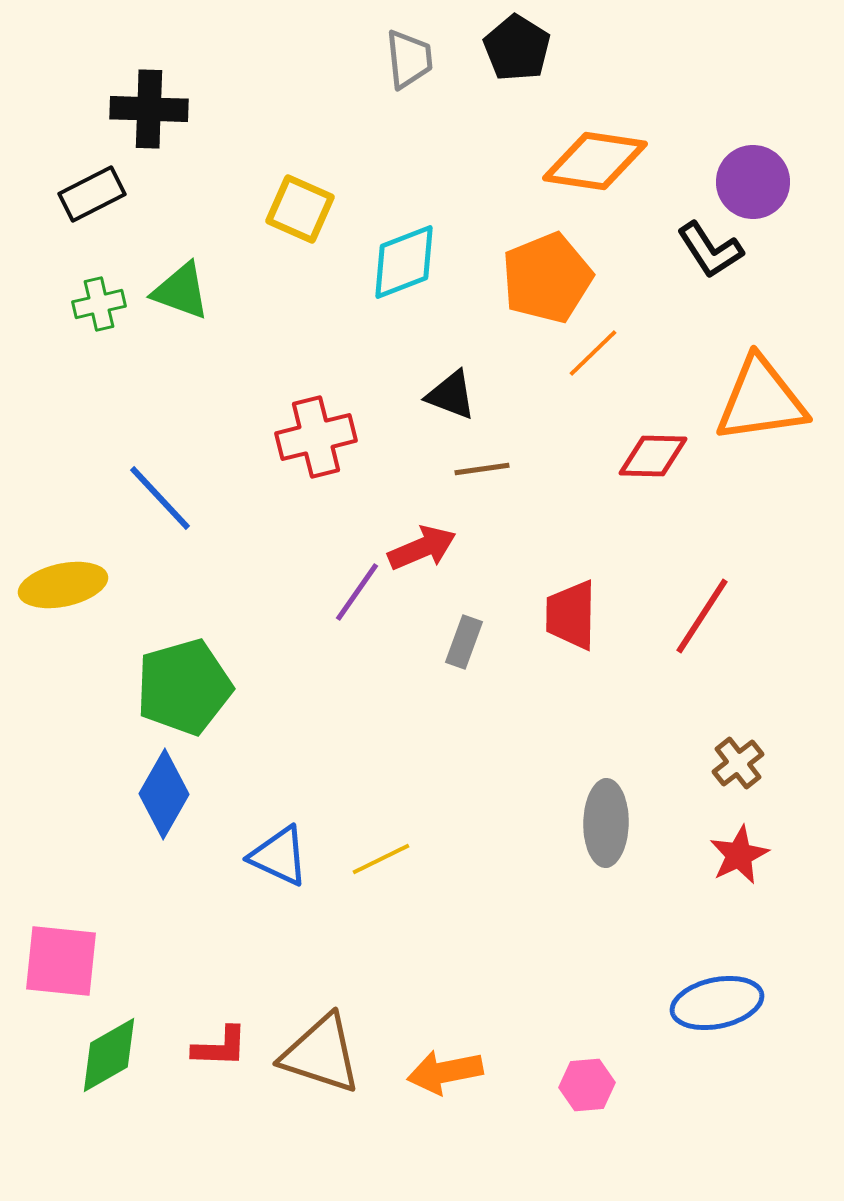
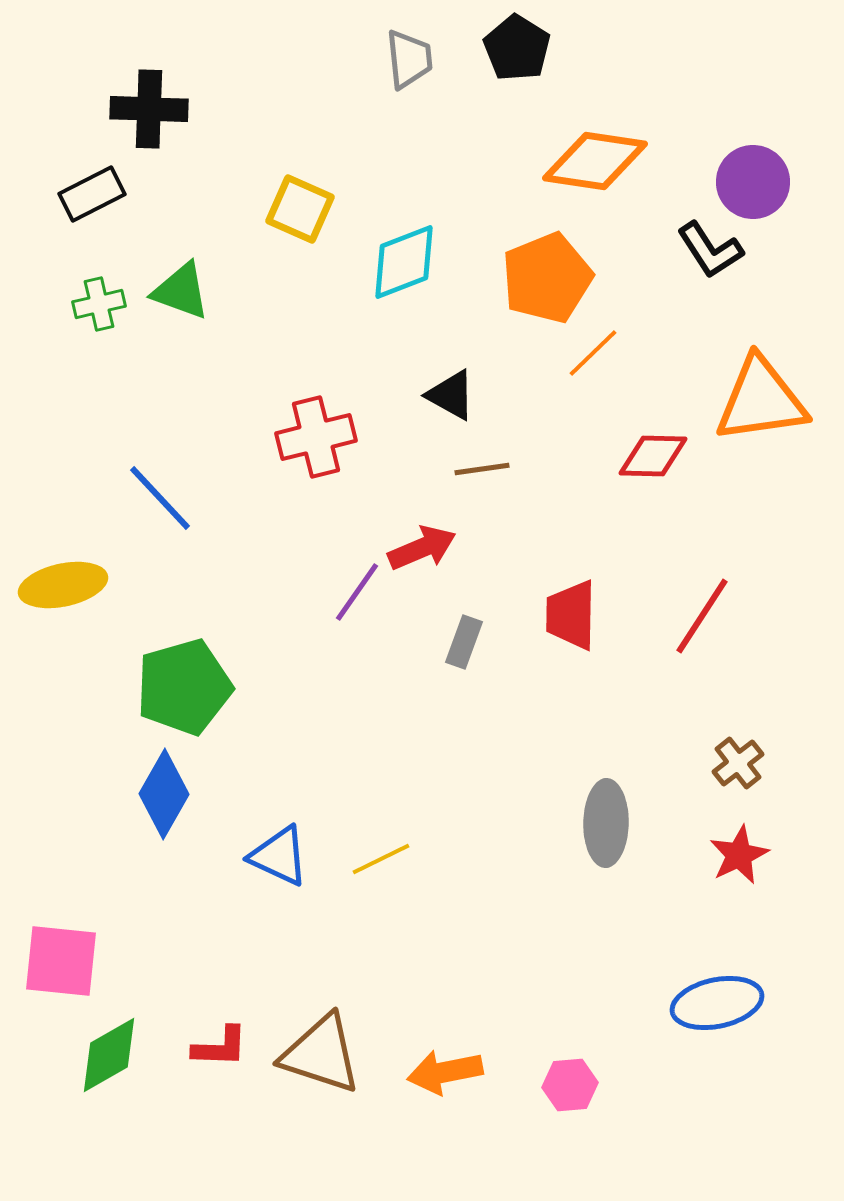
black triangle: rotated 8 degrees clockwise
pink hexagon: moved 17 px left
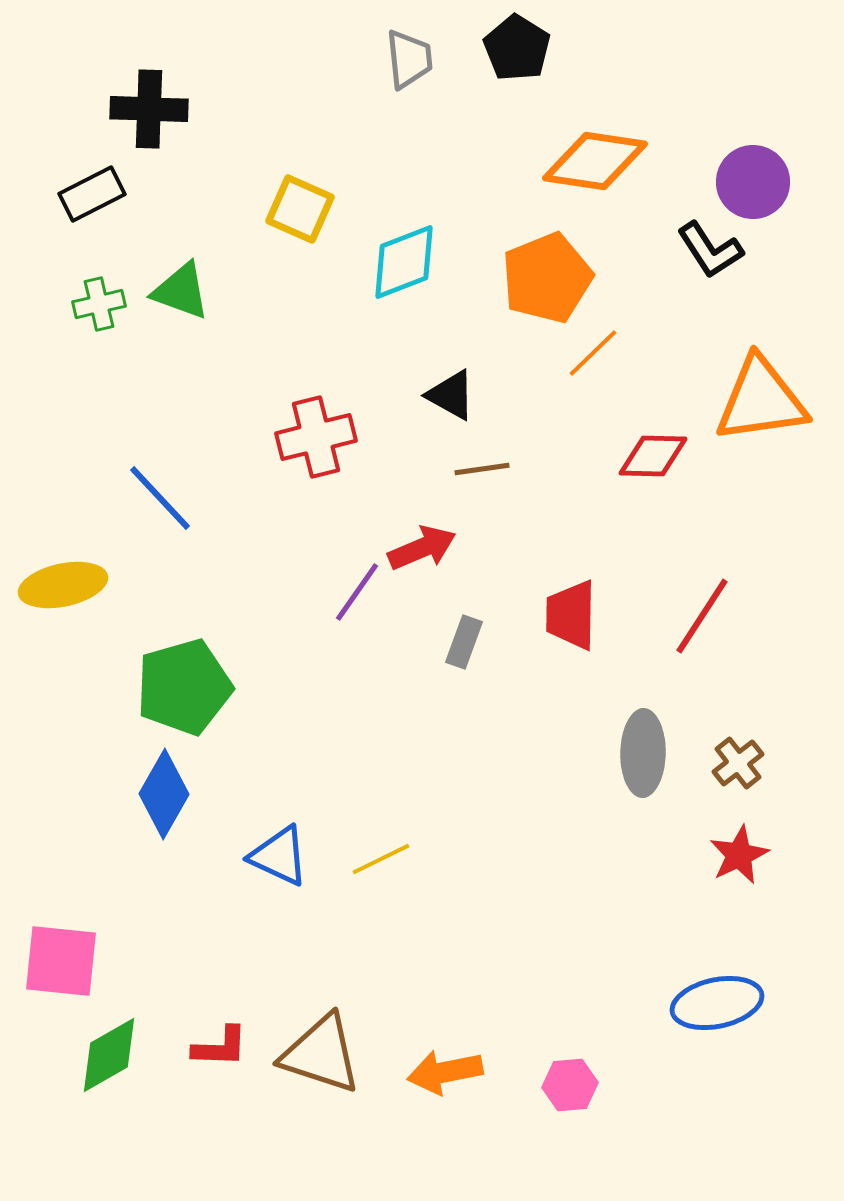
gray ellipse: moved 37 px right, 70 px up
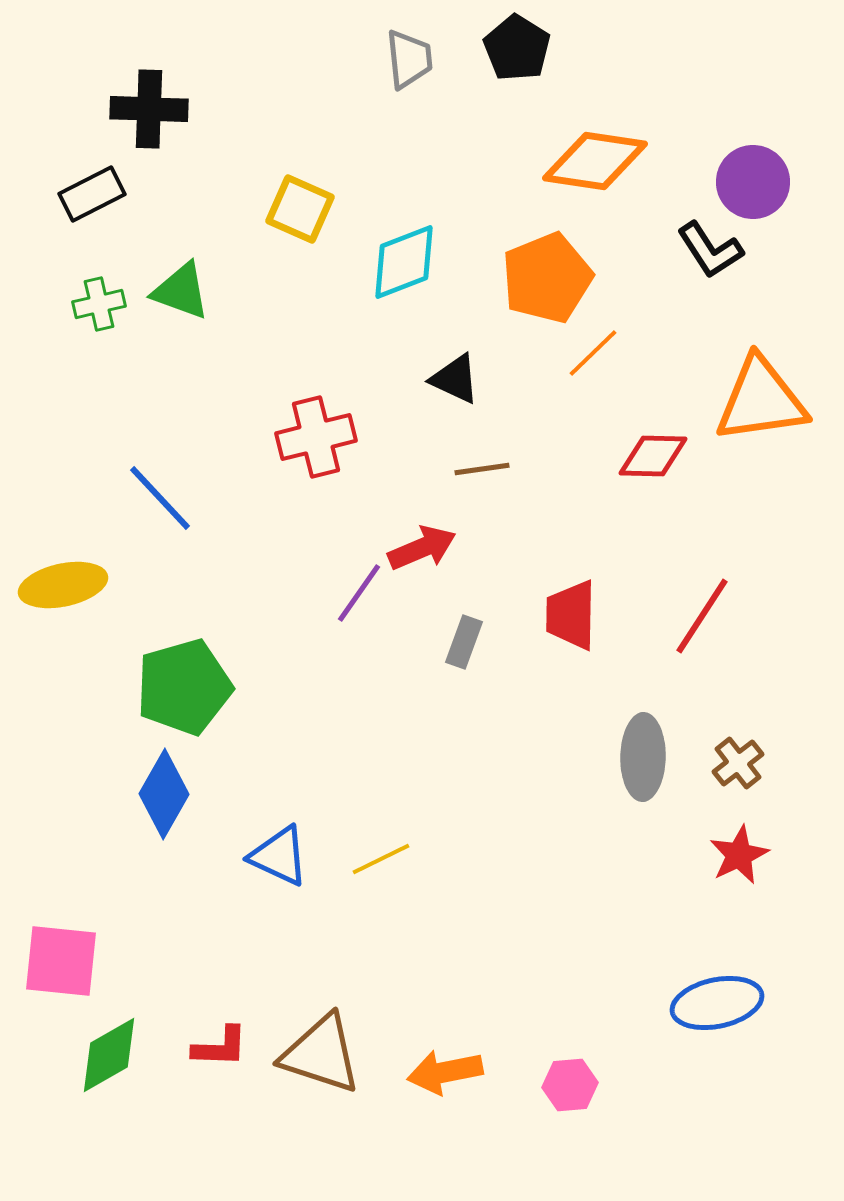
black triangle: moved 4 px right, 16 px up; rotated 4 degrees counterclockwise
purple line: moved 2 px right, 1 px down
gray ellipse: moved 4 px down
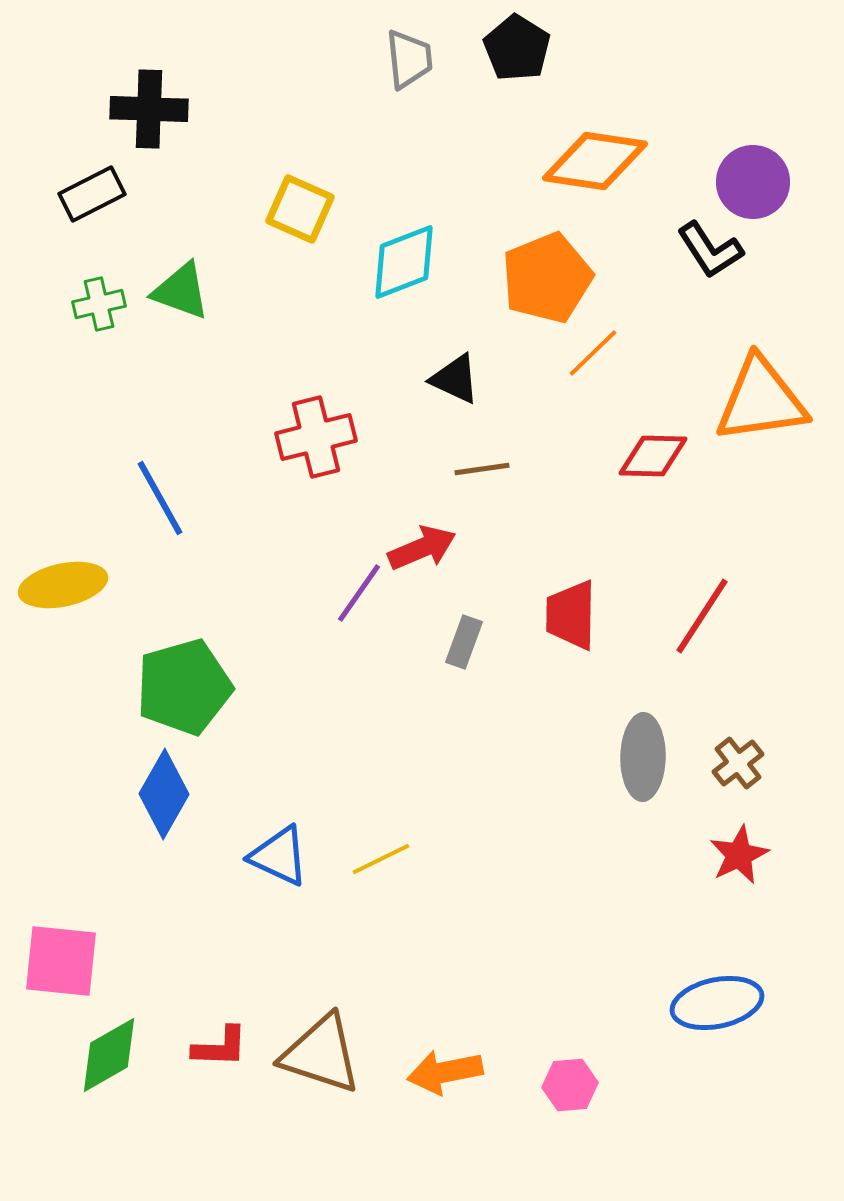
blue line: rotated 14 degrees clockwise
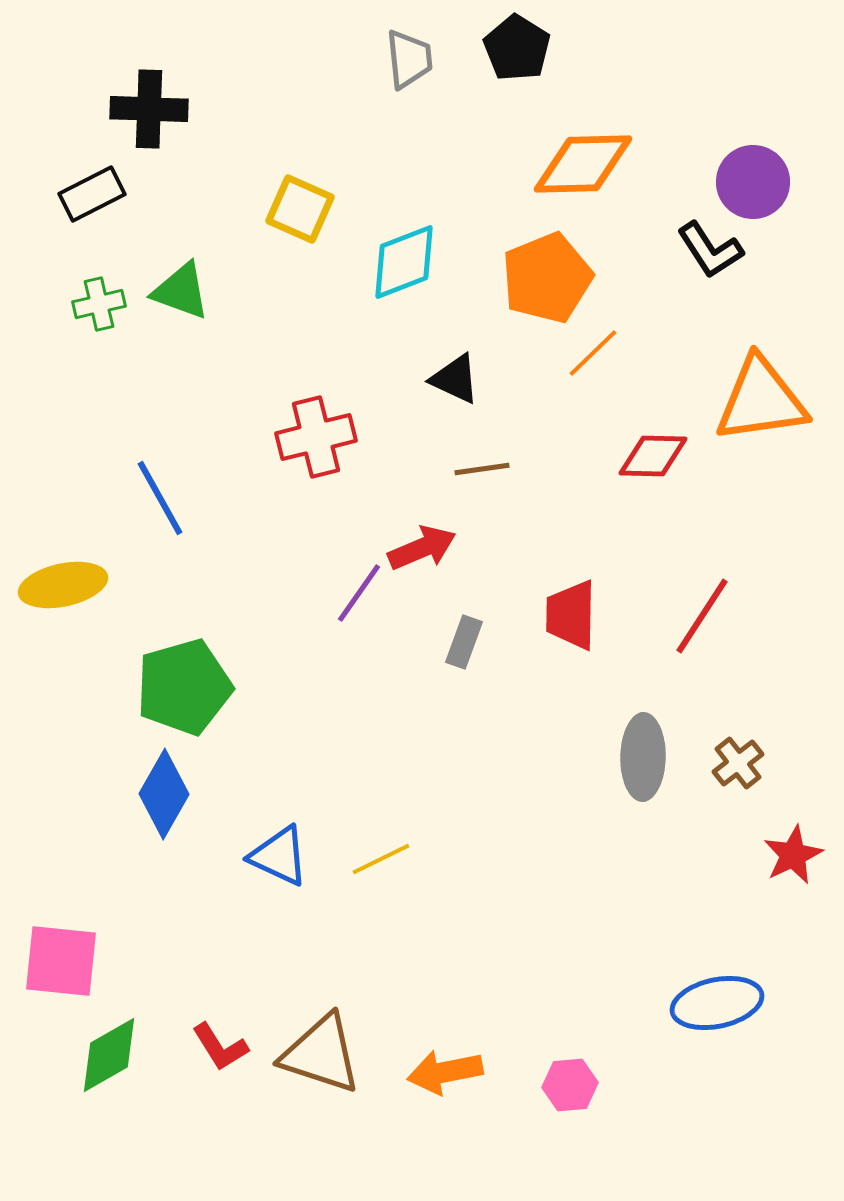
orange diamond: moved 12 px left, 3 px down; rotated 10 degrees counterclockwise
red star: moved 54 px right
red L-shape: rotated 56 degrees clockwise
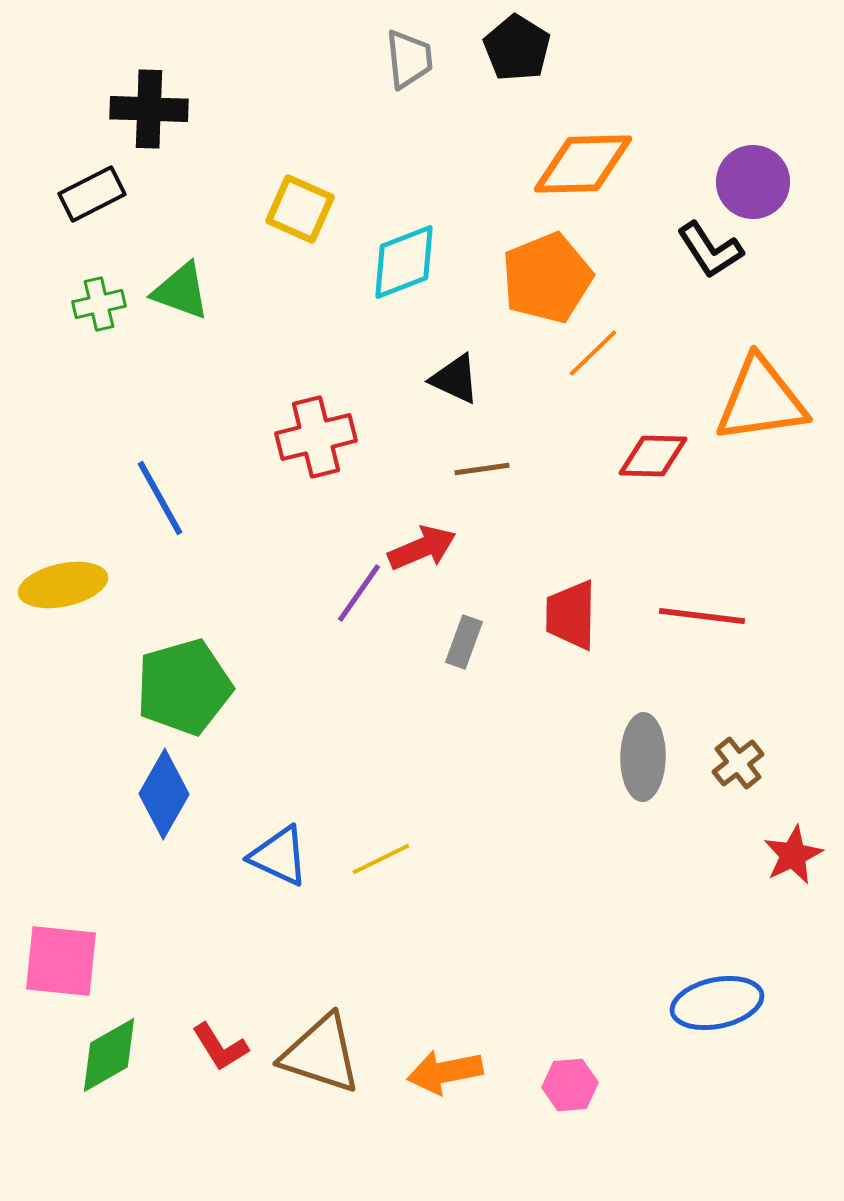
red line: rotated 64 degrees clockwise
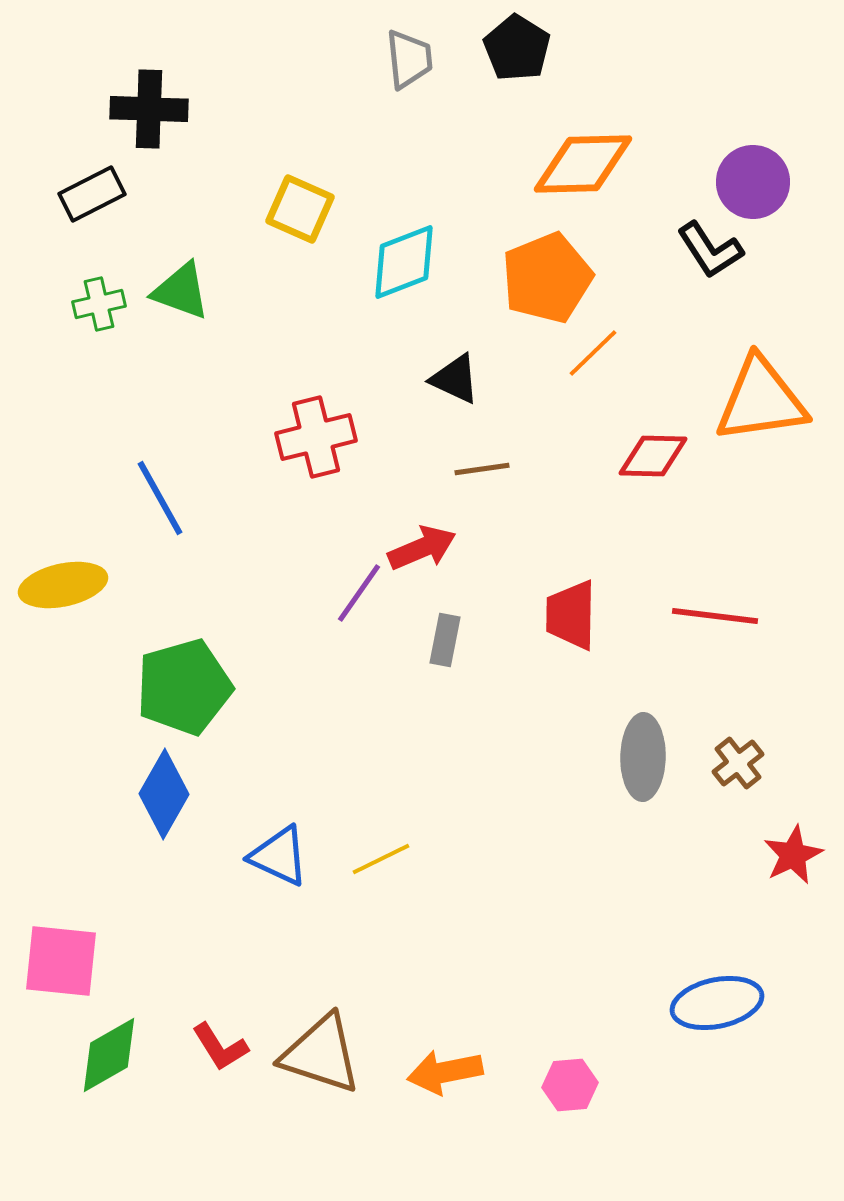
red line: moved 13 px right
gray rectangle: moved 19 px left, 2 px up; rotated 9 degrees counterclockwise
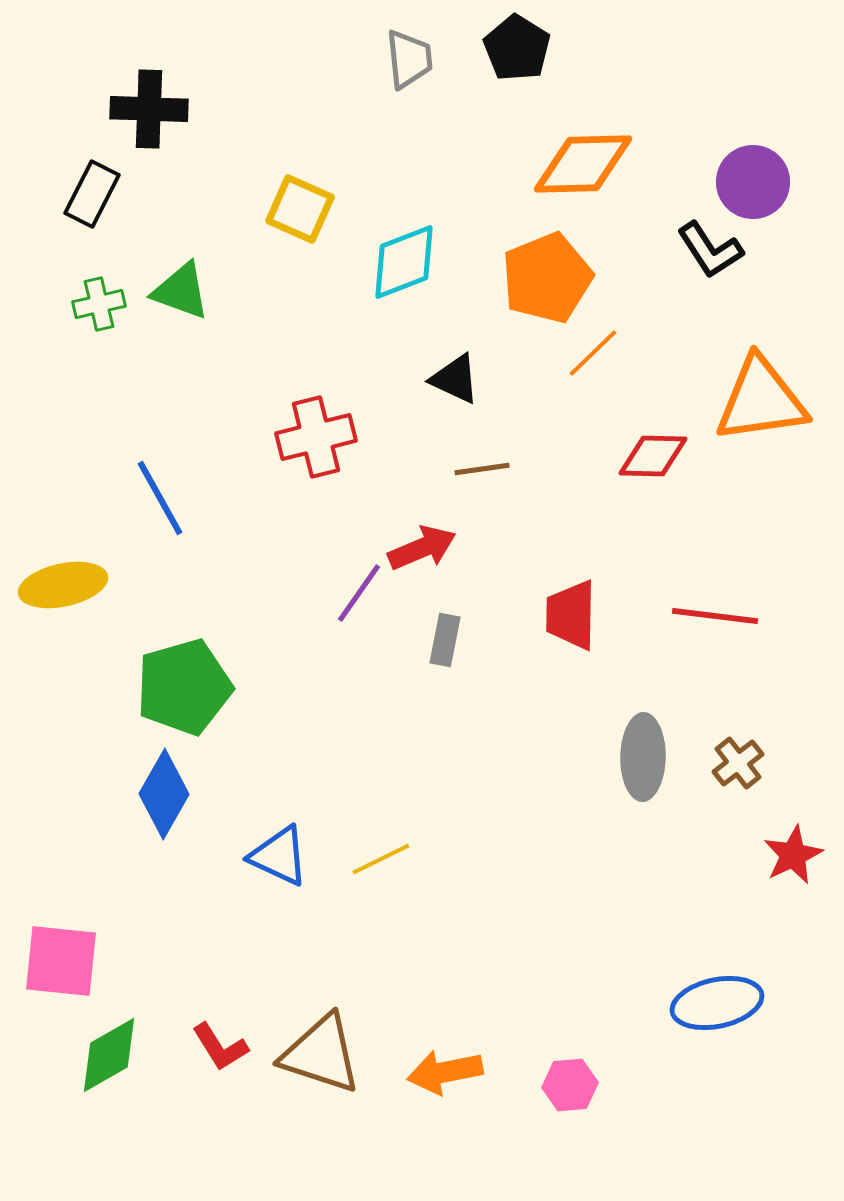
black rectangle: rotated 36 degrees counterclockwise
